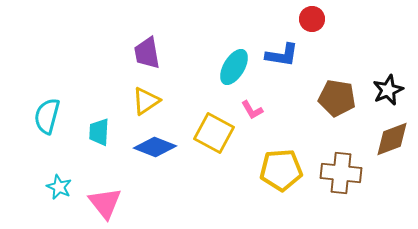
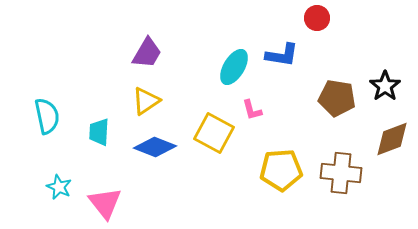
red circle: moved 5 px right, 1 px up
purple trapezoid: rotated 140 degrees counterclockwise
black star: moved 3 px left, 4 px up; rotated 12 degrees counterclockwise
pink L-shape: rotated 15 degrees clockwise
cyan semicircle: rotated 153 degrees clockwise
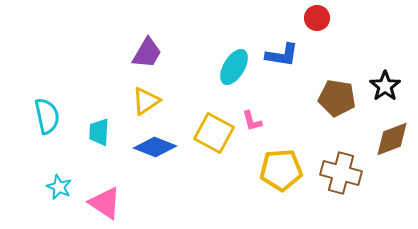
pink L-shape: moved 11 px down
brown cross: rotated 9 degrees clockwise
pink triangle: rotated 18 degrees counterclockwise
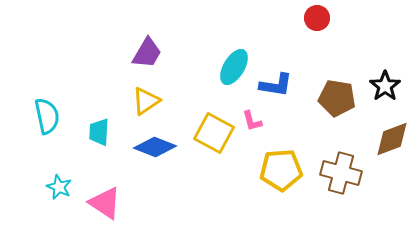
blue L-shape: moved 6 px left, 30 px down
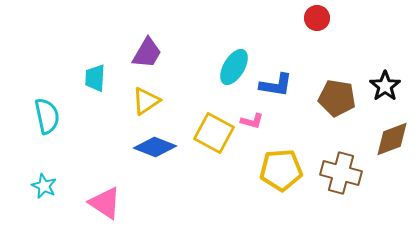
pink L-shape: rotated 60 degrees counterclockwise
cyan trapezoid: moved 4 px left, 54 px up
cyan star: moved 15 px left, 1 px up
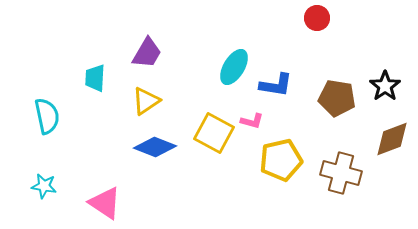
yellow pentagon: moved 10 px up; rotated 9 degrees counterclockwise
cyan star: rotated 15 degrees counterclockwise
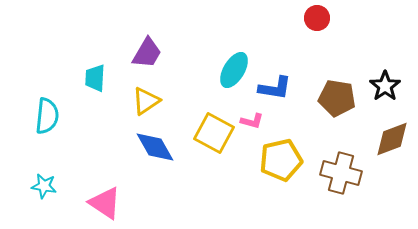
cyan ellipse: moved 3 px down
blue L-shape: moved 1 px left, 3 px down
cyan semicircle: rotated 18 degrees clockwise
blue diamond: rotated 39 degrees clockwise
